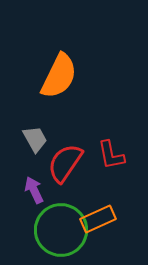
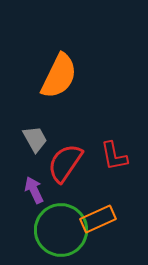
red L-shape: moved 3 px right, 1 px down
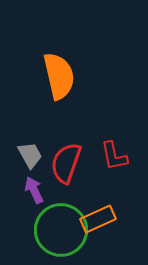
orange semicircle: rotated 39 degrees counterclockwise
gray trapezoid: moved 5 px left, 16 px down
red semicircle: moved 1 px right; rotated 15 degrees counterclockwise
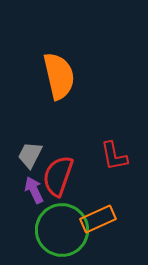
gray trapezoid: rotated 124 degrees counterclockwise
red semicircle: moved 8 px left, 13 px down
green circle: moved 1 px right
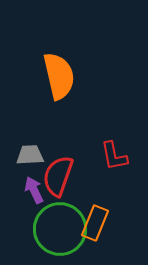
gray trapezoid: rotated 60 degrees clockwise
orange rectangle: moved 3 px left, 4 px down; rotated 44 degrees counterclockwise
green circle: moved 2 px left, 1 px up
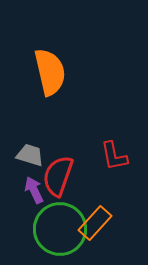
orange semicircle: moved 9 px left, 4 px up
gray trapezoid: rotated 20 degrees clockwise
orange rectangle: rotated 20 degrees clockwise
